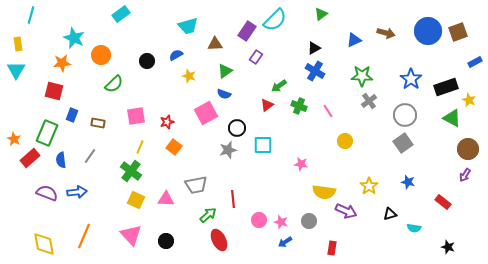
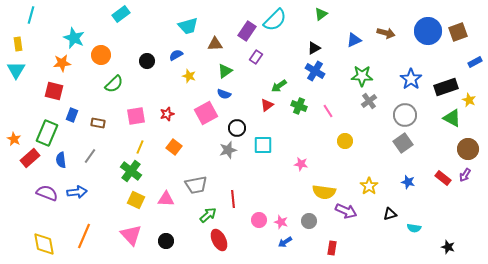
red star at (167, 122): moved 8 px up
red rectangle at (443, 202): moved 24 px up
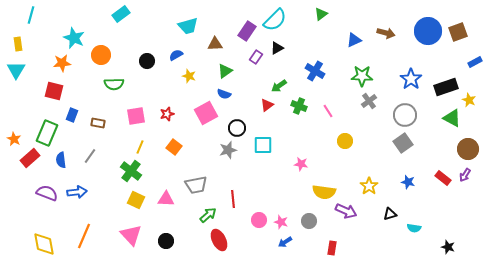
black triangle at (314, 48): moved 37 px left
green semicircle at (114, 84): rotated 42 degrees clockwise
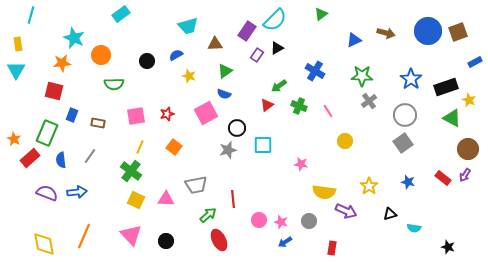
purple rectangle at (256, 57): moved 1 px right, 2 px up
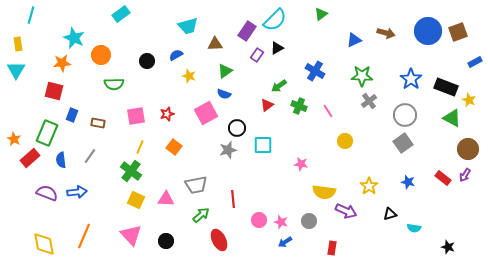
black rectangle at (446, 87): rotated 40 degrees clockwise
green arrow at (208, 215): moved 7 px left
